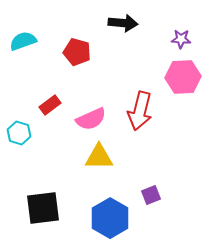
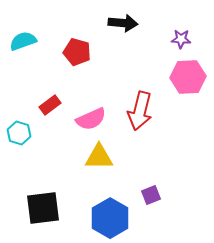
pink hexagon: moved 5 px right
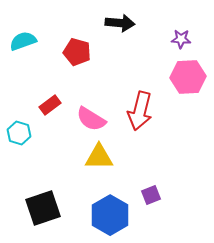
black arrow: moved 3 px left
pink semicircle: rotated 56 degrees clockwise
black square: rotated 12 degrees counterclockwise
blue hexagon: moved 3 px up
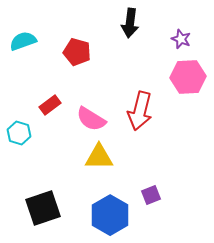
black arrow: moved 10 px right; rotated 92 degrees clockwise
purple star: rotated 18 degrees clockwise
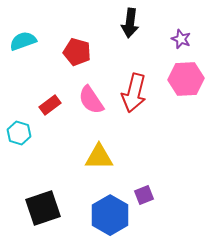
pink hexagon: moved 2 px left, 2 px down
red arrow: moved 6 px left, 18 px up
pink semicircle: moved 19 px up; rotated 24 degrees clockwise
purple square: moved 7 px left
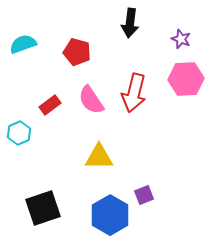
cyan semicircle: moved 3 px down
cyan hexagon: rotated 20 degrees clockwise
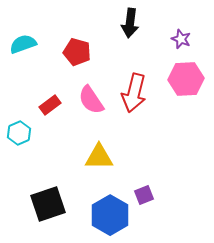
black square: moved 5 px right, 4 px up
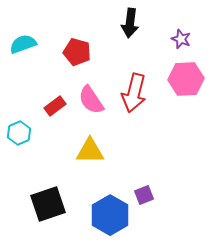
red rectangle: moved 5 px right, 1 px down
yellow triangle: moved 9 px left, 6 px up
